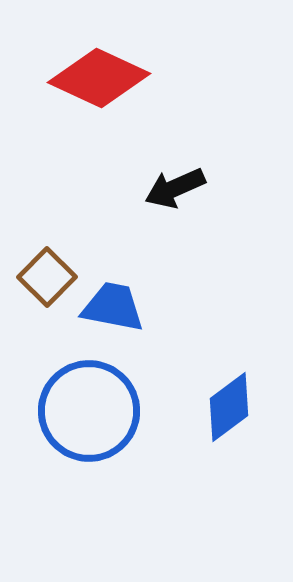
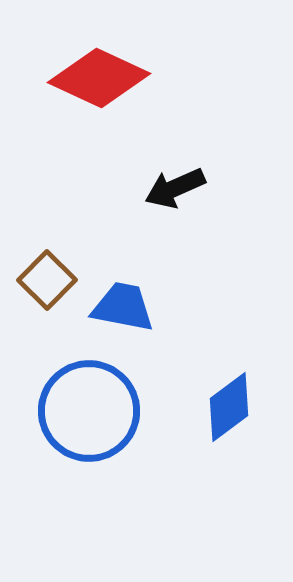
brown square: moved 3 px down
blue trapezoid: moved 10 px right
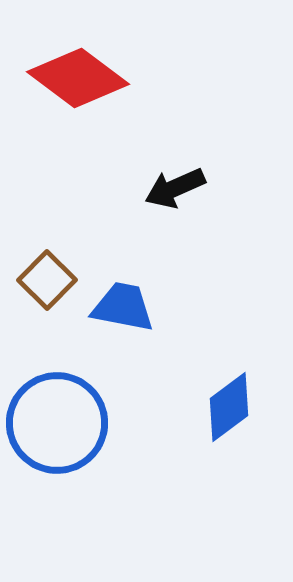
red diamond: moved 21 px left; rotated 12 degrees clockwise
blue circle: moved 32 px left, 12 px down
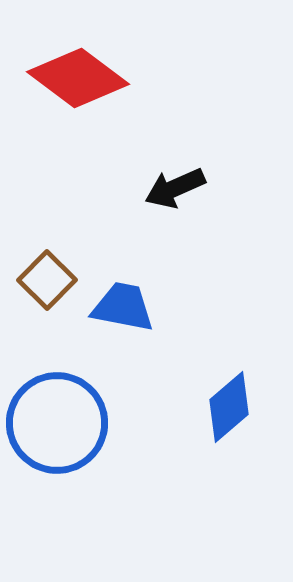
blue diamond: rotated 4 degrees counterclockwise
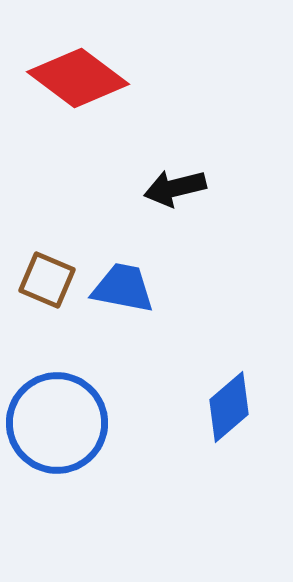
black arrow: rotated 10 degrees clockwise
brown square: rotated 22 degrees counterclockwise
blue trapezoid: moved 19 px up
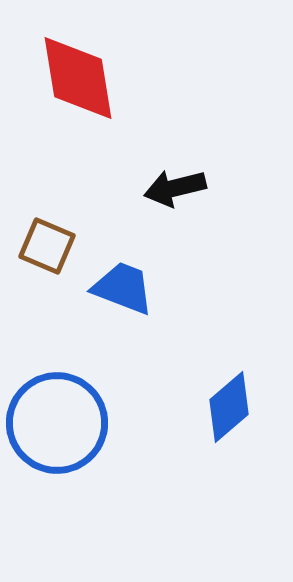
red diamond: rotated 44 degrees clockwise
brown square: moved 34 px up
blue trapezoid: rotated 10 degrees clockwise
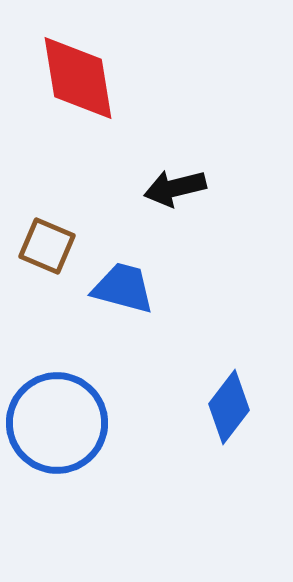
blue trapezoid: rotated 6 degrees counterclockwise
blue diamond: rotated 12 degrees counterclockwise
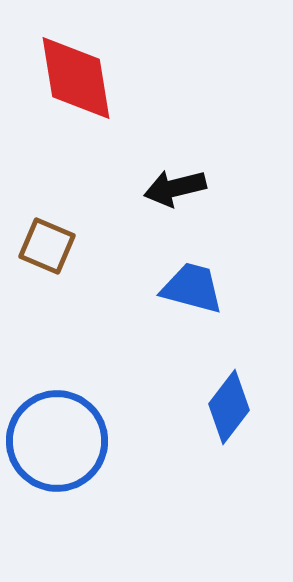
red diamond: moved 2 px left
blue trapezoid: moved 69 px right
blue circle: moved 18 px down
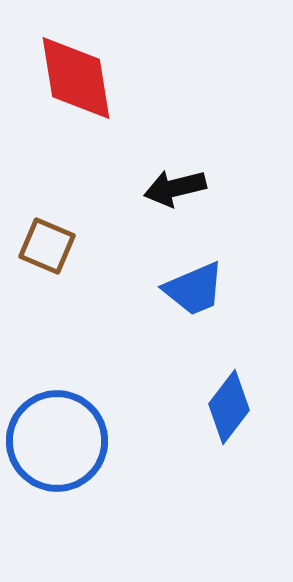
blue trapezoid: moved 2 px right, 1 px down; rotated 142 degrees clockwise
